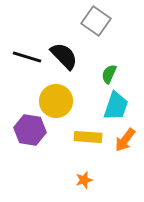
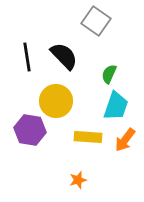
black line: rotated 64 degrees clockwise
orange star: moved 6 px left
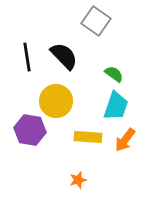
green semicircle: moved 5 px right; rotated 102 degrees clockwise
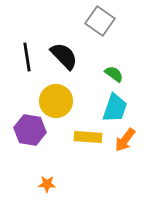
gray square: moved 4 px right
cyan trapezoid: moved 1 px left, 2 px down
orange star: moved 31 px left, 4 px down; rotated 18 degrees clockwise
